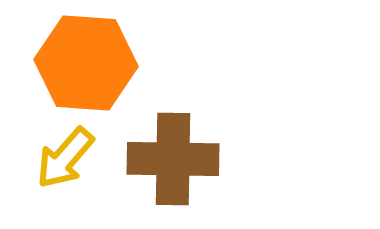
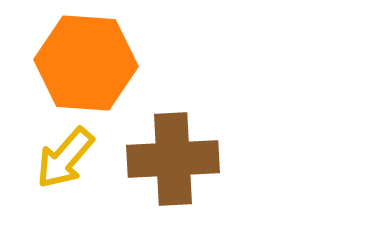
brown cross: rotated 4 degrees counterclockwise
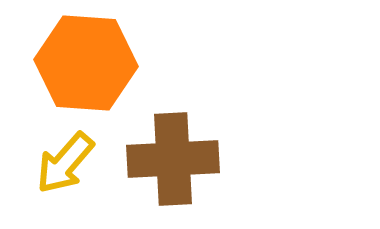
yellow arrow: moved 5 px down
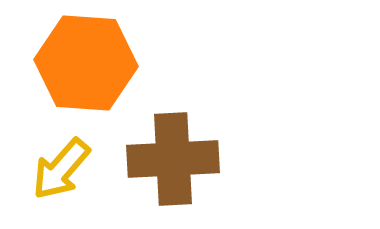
yellow arrow: moved 4 px left, 6 px down
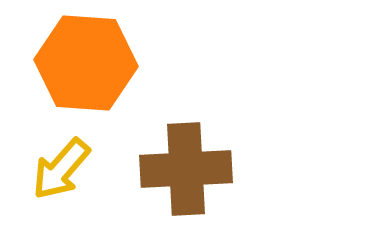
brown cross: moved 13 px right, 10 px down
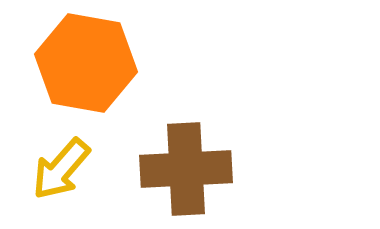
orange hexagon: rotated 6 degrees clockwise
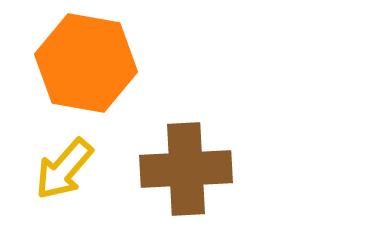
yellow arrow: moved 3 px right
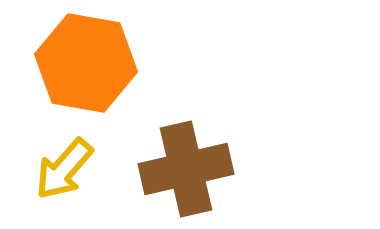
brown cross: rotated 10 degrees counterclockwise
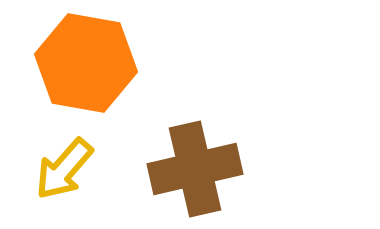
brown cross: moved 9 px right
